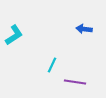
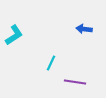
cyan line: moved 1 px left, 2 px up
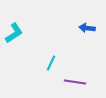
blue arrow: moved 3 px right, 1 px up
cyan L-shape: moved 2 px up
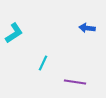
cyan line: moved 8 px left
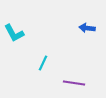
cyan L-shape: rotated 95 degrees clockwise
purple line: moved 1 px left, 1 px down
